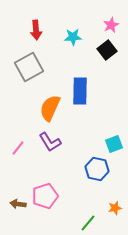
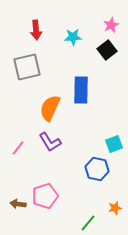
gray square: moved 2 px left; rotated 16 degrees clockwise
blue rectangle: moved 1 px right, 1 px up
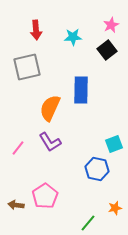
pink pentagon: rotated 15 degrees counterclockwise
brown arrow: moved 2 px left, 1 px down
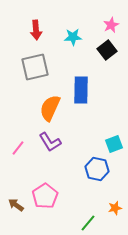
gray square: moved 8 px right
brown arrow: rotated 28 degrees clockwise
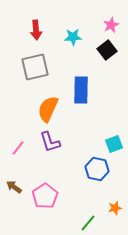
orange semicircle: moved 2 px left, 1 px down
purple L-shape: rotated 15 degrees clockwise
brown arrow: moved 2 px left, 18 px up
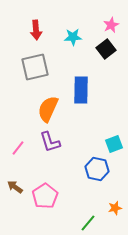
black square: moved 1 px left, 1 px up
brown arrow: moved 1 px right
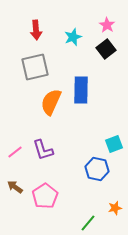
pink star: moved 4 px left; rotated 14 degrees counterclockwise
cyan star: rotated 18 degrees counterclockwise
orange semicircle: moved 3 px right, 7 px up
purple L-shape: moved 7 px left, 8 px down
pink line: moved 3 px left, 4 px down; rotated 14 degrees clockwise
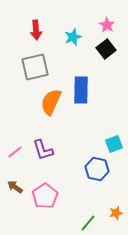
orange star: moved 1 px right, 5 px down
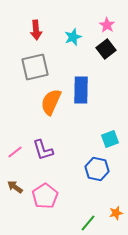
cyan square: moved 4 px left, 5 px up
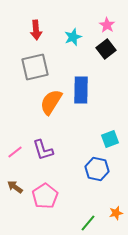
orange semicircle: rotated 8 degrees clockwise
